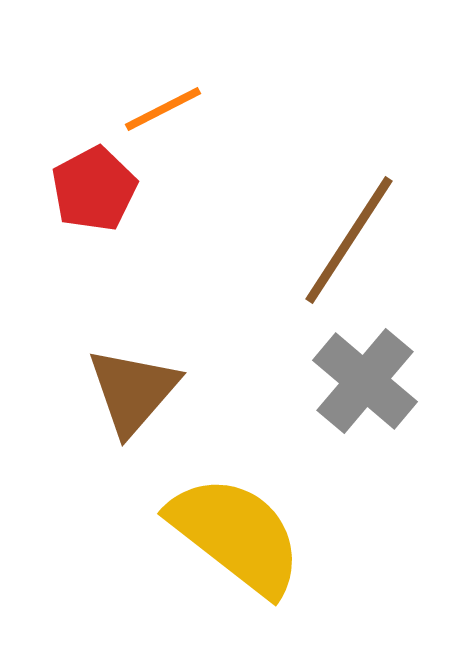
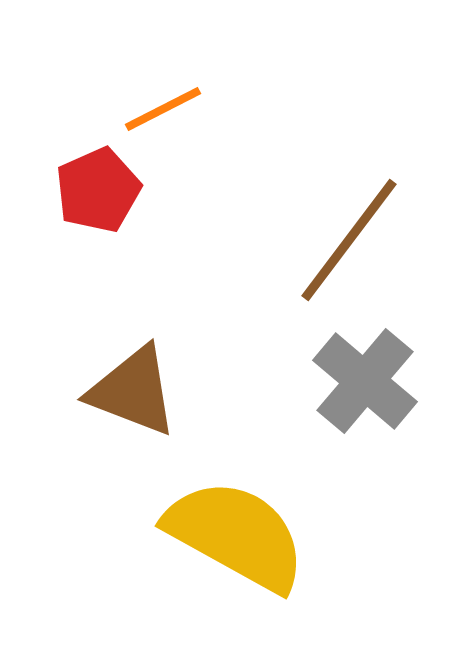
red pentagon: moved 4 px right, 1 px down; rotated 4 degrees clockwise
brown line: rotated 4 degrees clockwise
brown triangle: rotated 50 degrees counterclockwise
yellow semicircle: rotated 9 degrees counterclockwise
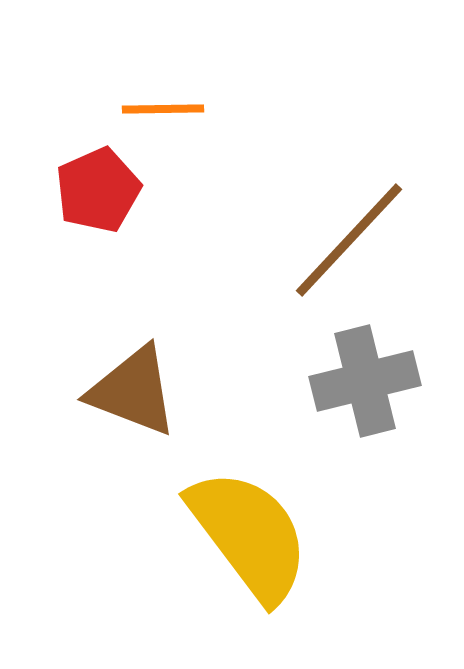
orange line: rotated 26 degrees clockwise
brown line: rotated 6 degrees clockwise
gray cross: rotated 36 degrees clockwise
yellow semicircle: moved 13 px right; rotated 24 degrees clockwise
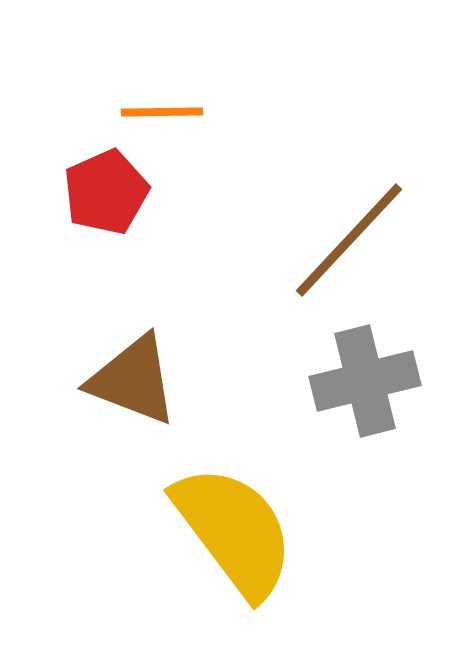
orange line: moved 1 px left, 3 px down
red pentagon: moved 8 px right, 2 px down
brown triangle: moved 11 px up
yellow semicircle: moved 15 px left, 4 px up
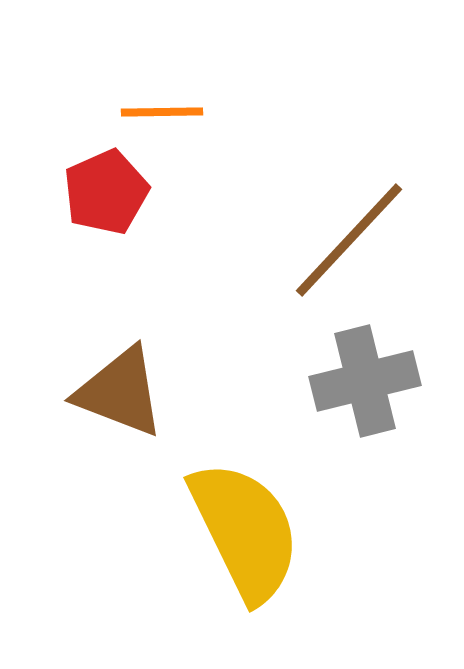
brown triangle: moved 13 px left, 12 px down
yellow semicircle: moved 11 px right; rotated 11 degrees clockwise
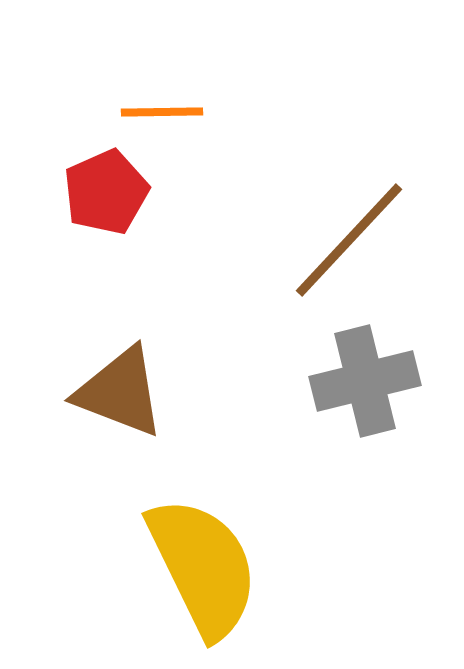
yellow semicircle: moved 42 px left, 36 px down
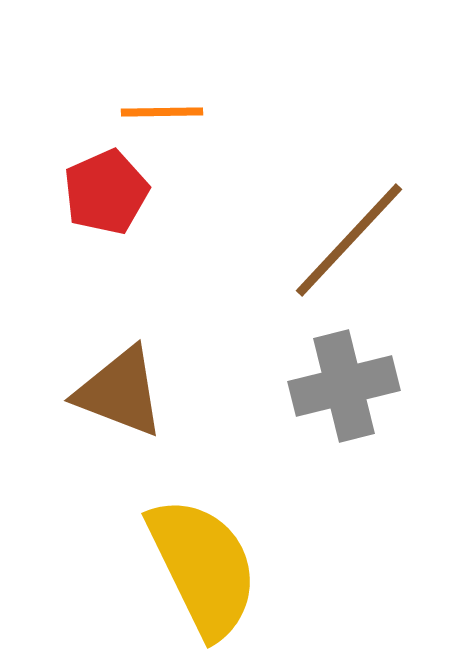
gray cross: moved 21 px left, 5 px down
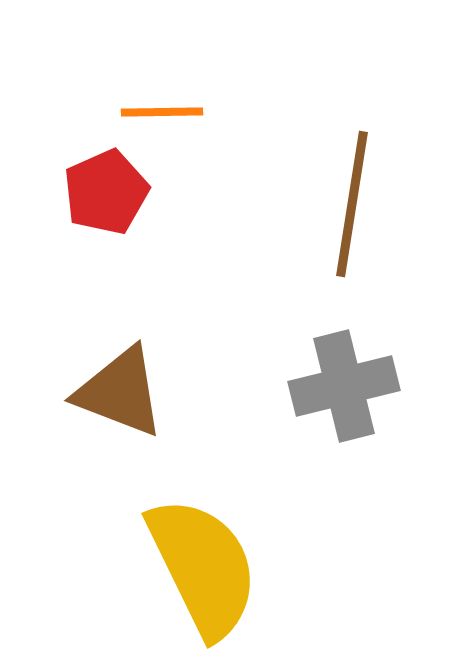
brown line: moved 3 px right, 36 px up; rotated 34 degrees counterclockwise
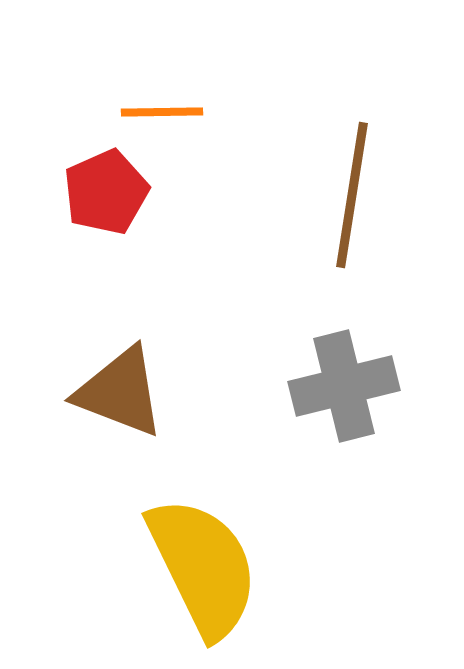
brown line: moved 9 px up
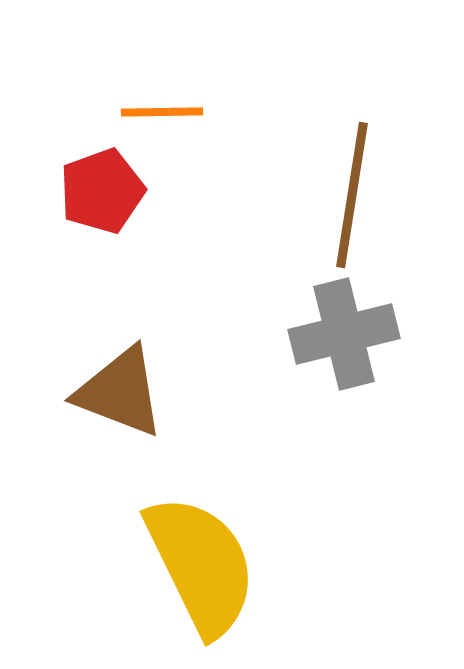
red pentagon: moved 4 px left, 1 px up; rotated 4 degrees clockwise
gray cross: moved 52 px up
yellow semicircle: moved 2 px left, 2 px up
